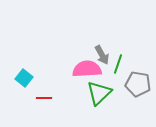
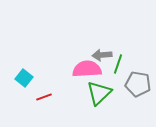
gray arrow: rotated 114 degrees clockwise
red line: moved 1 px up; rotated 21 degrees counterclockwise
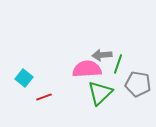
green triangle: moved 1 px right
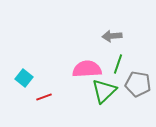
gray arrow: moved 10 px right, 19 px up
green triangle: moved 4 px right, 2 px up
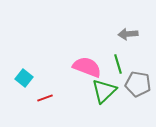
gray arrow: moved 16 px right, 2 px up
green line: rotated 36 degrees counterclockwise
pink semicircle: moved 2 px up; rotated 24 degrees clockwise
red line: moved 1 px right, 1 px down
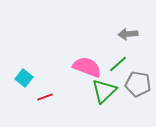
green line: rotated 66 degrees clockwise
red line: moved 1 px up
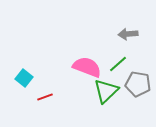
green triangle: moved 2 px right
